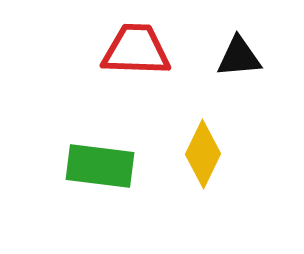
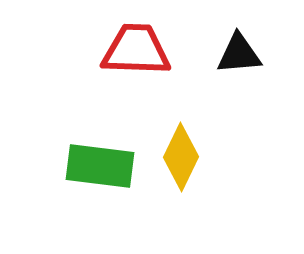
black triangle: moved 3 px up
yellow diamond: moved 22 px left, 3 px down
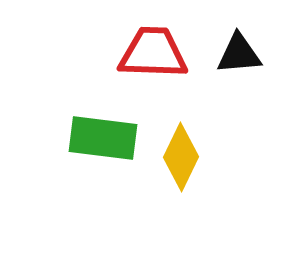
red trapezoid: moved 17 px right, 3 px down
green rectangle: moved 3 px right, 28 px up
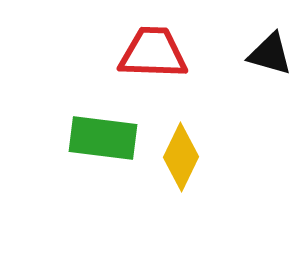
black triangle: moved 31 px right; rotated 21 degrees clockwise
